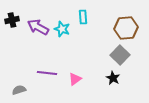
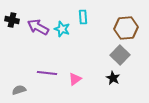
black cross: rotated 24 degrees clockwise
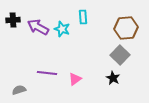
black cross: moved 1 px right; rotated 16 degrees counterclockwise
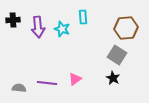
purple arrow: rotated 125 degrees counterclockwise
gray square: moved 3 px left; rotated 12 degrees counterclockwise
purple line: moved 10 px down
gray semicircle: moved 2 px up; rotated 24 degrees clockwise
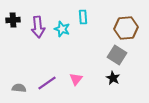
pink triangle: moved 1 px right; rotated 16 degrees counterclockwise
purple line: rotated 42 degrees counterclockwise
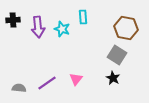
brown hexagon: rotated 15 degrees clockwise
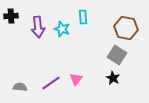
black cross: moved 2 px left, 4 px up
purple line: moved 4 px right
gray semicircle: moved 1 px right, 1 px up
